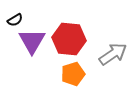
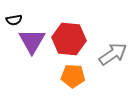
black semicircle: moved 1 px left; rotated 21 degrees clockwise
orange pentagon: moved 2 px down; rotated 20 degrees clockwise
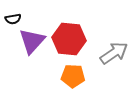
black semicircle: moved 1 px left, 1 px up
purple triangle: rotated 12 degrees clockwise
gray arrow: moved 1 px right, 1 px up
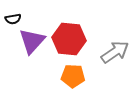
gray arrow: moved 1 px right, 1 px up
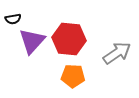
gray arrow: moved 2 px right, 1 px down
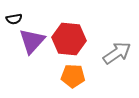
black semicircle: moved 1 px right
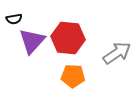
red hexagon: moved 1 px left, 1 px up
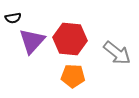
black semicircle: moved 1 px left, 1 px up
red hexagon: moved 2 px right, 1 px down
gray arrow: rotated 72 degrees clockwise
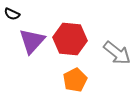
black semicircle: moved 1 px left, 4 px up; rotated 35 degrees clockwise
orange pentagon: moved 2 px right, 4 px down; rotated 30 degrees counterclockwise
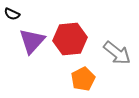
red hexagon: rotated 12 degrees counterclockwise
orange pentagon: moved 8 px right, 1 px up
